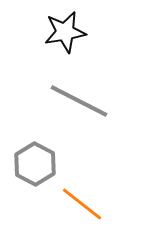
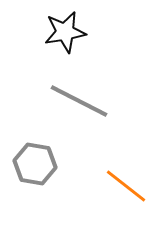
gray hexagon: rotated 18 degrees counterclockwise
orange line: moved 44 px right, 18 px up
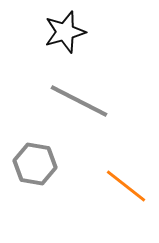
black star: rotated 6 degrees counterclockwise
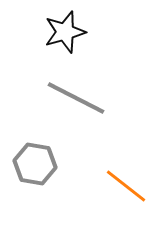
gray line: moved 3 px left, 3 px up
